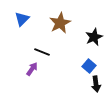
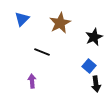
purple arrow: moved 12 px down; rotated 40 degrees counterclockwise
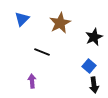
black arrow: moved 2 px left, 1 px down
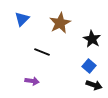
black star: moved 2 px left, 2 px down; rotated 18 degrees counterclockwise
purple arrow: rotated 104 degrees clockwise
black arrow: rotated 63 degrees counterclockwise
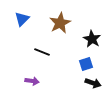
blue square: moved 3 px left, 2 px up; rotated 32 degrees clockwise
black arrow: moved 1 px left, 2 px up
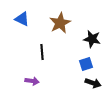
blue triangle: rotated 49 degrees counterclockwise
black star: rotated 18 degrees counterclockwise
black line: rotated 63 degrees clockwise
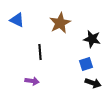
blue triangle: moved 5 px left, 1 px down
black line: moved 2 px left
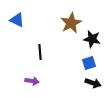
brown star: moved 11 px right
blue square: moved 3 px right, 1 px up
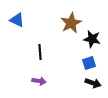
purple arrow: moved 7 px right
